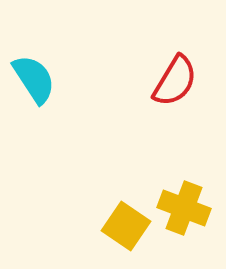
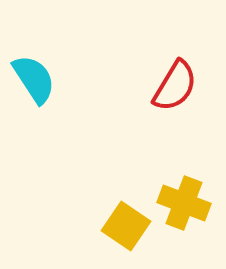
red semicircle: moved 5 px down
yellow cross: moved 5 px up
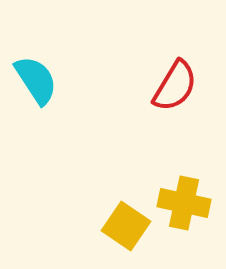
cyan semicircle: moved 2 px right, 1 px down
yellow cross: rotated 9 degrees counterclockwise
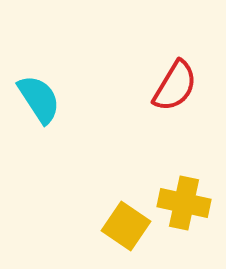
cyan semicircle: moved 3 px right, 19 px down
